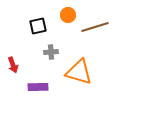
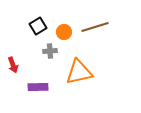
orange circle: moved 4 px left, 17 px down
black square: rotated 18 degrees counterclockwise
gray cross: moved 1 px left, 1 px up
orange triangle: rotated 28 degrees counterclockwise
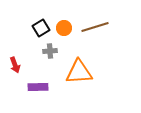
black square: moved 3 px right, 2 px down
orange circle: moved 4 px up
red arrow: moved 2 px right
orange triangle: rotated 8 degrees clockwise
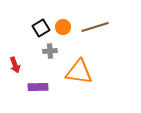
orange circle: moved 1 px left, 1 px up
orange triangle: rotated 12 degrees clockwise
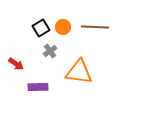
brown line: rotated 20 degrees clockwise
gray cross: rotated 32 degrees counterclockwise
red arrow: moved 1 px right, 1 px up; rotated 35 degrees counterclockwise
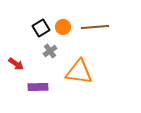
brown line: rotated 8 degrees counterclockwise
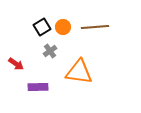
black square: moved 1 px right, 1 px up
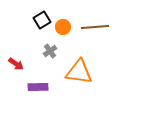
black square: moved 7 px up
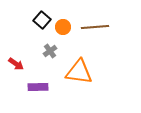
black square: rotated 18 degrees counterclockwise
